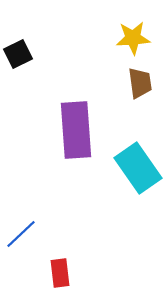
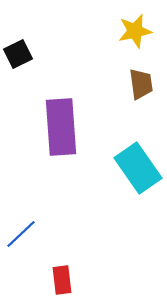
yellow star: moved 2 px right, 7 px up; rotated 8 degrees counterclockwise
brown trapezoid: moved 1 px right, 1 px down
purple rectangle: moved 15 px left, 3 px up
red rectangle: moved 2 px right, 7 px down
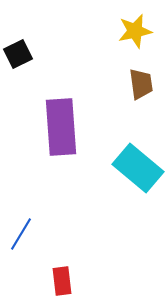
cyan rectangle: rotated 15 degrees counterclockwise
blue line: rotated 16 degrees counterclockwise
red rectangle: moved 1 px down
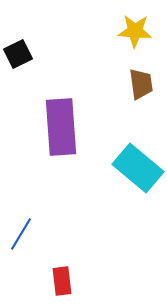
yellow star: rotated 16 degrees clockwise
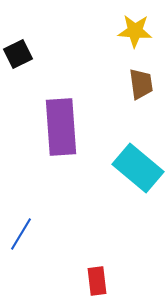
red rectangle: moved 35 px right
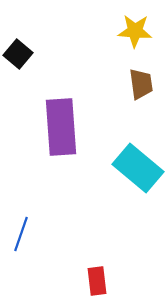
black square: rotated 24 degrees counterclockwise
blue line: rotated 12 degrees counterclockwise
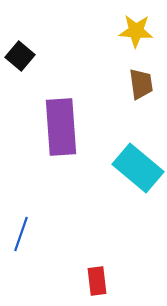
yellow star: moved 1 px right
black square: moved 2 px right, 2 px down
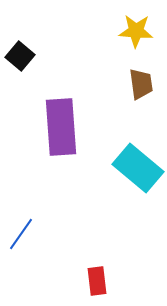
blue line: rotated 16 degrees clockwise
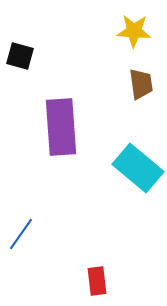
yellow star: moved 2 px left
black square: rotated 24 degrees counterclockwise
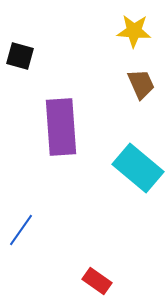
brown trapezoid: rotated 16 degrees counterclockwise
blue line: moved 4 px up
red rectangle: rotated 48 degrees counterclockwise
